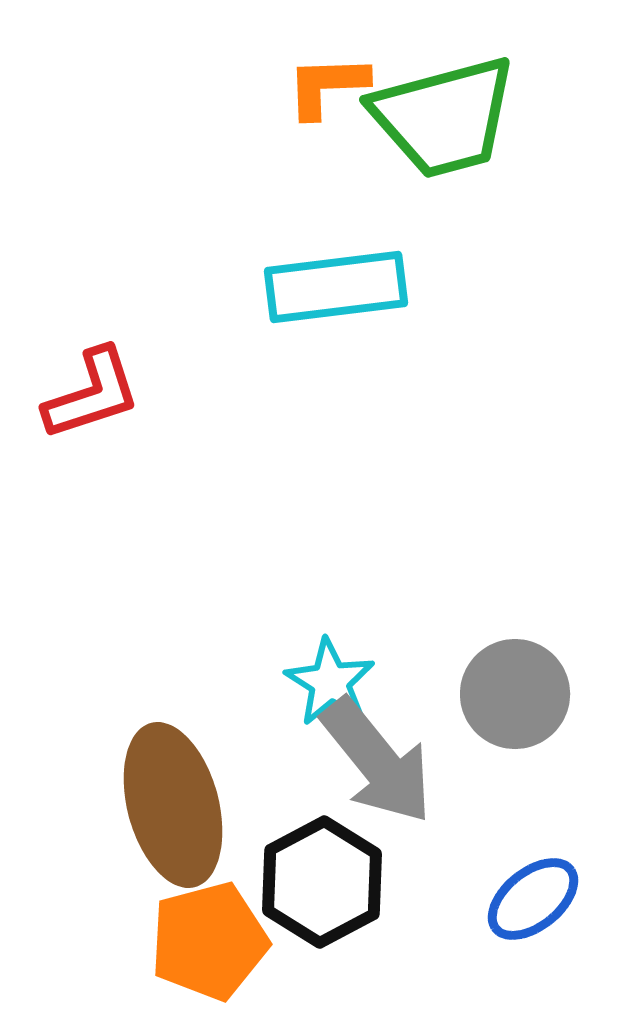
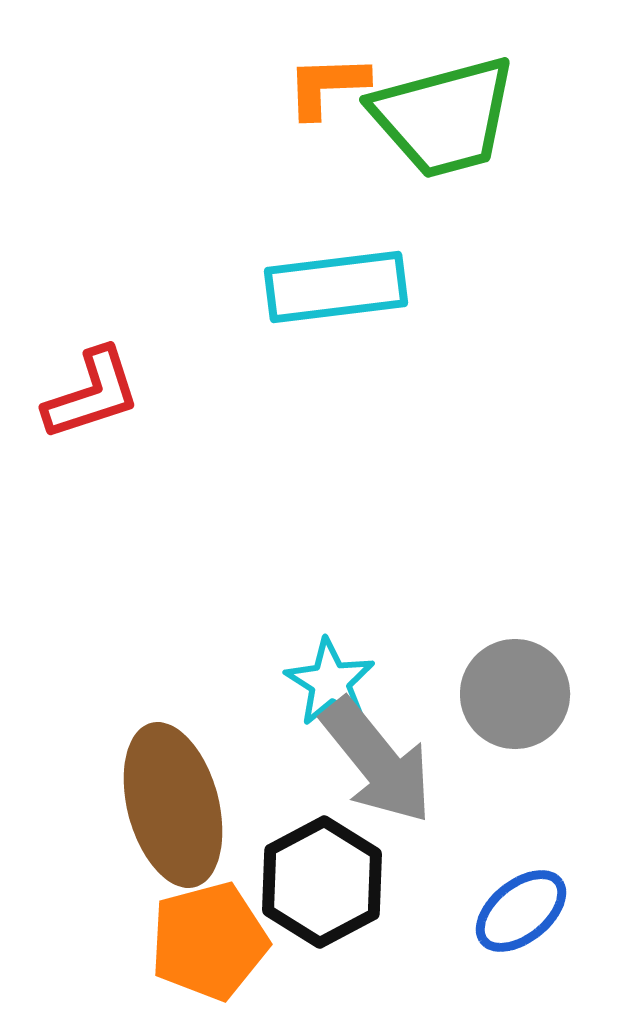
blue ellipse: moved 12 px left, 12 px down
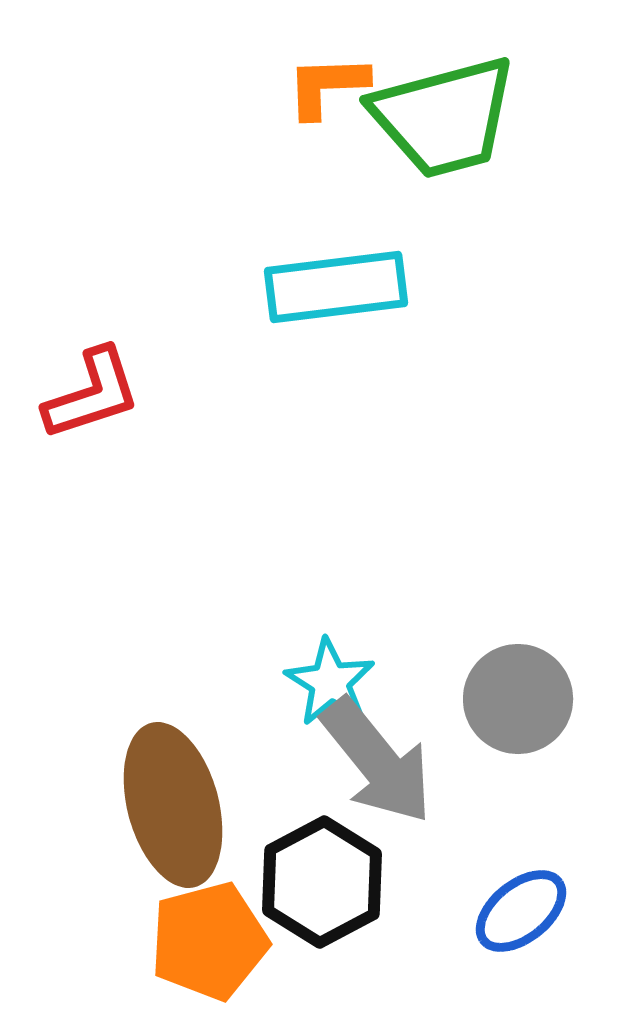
gray circle: moved 3 px right, 5 px down
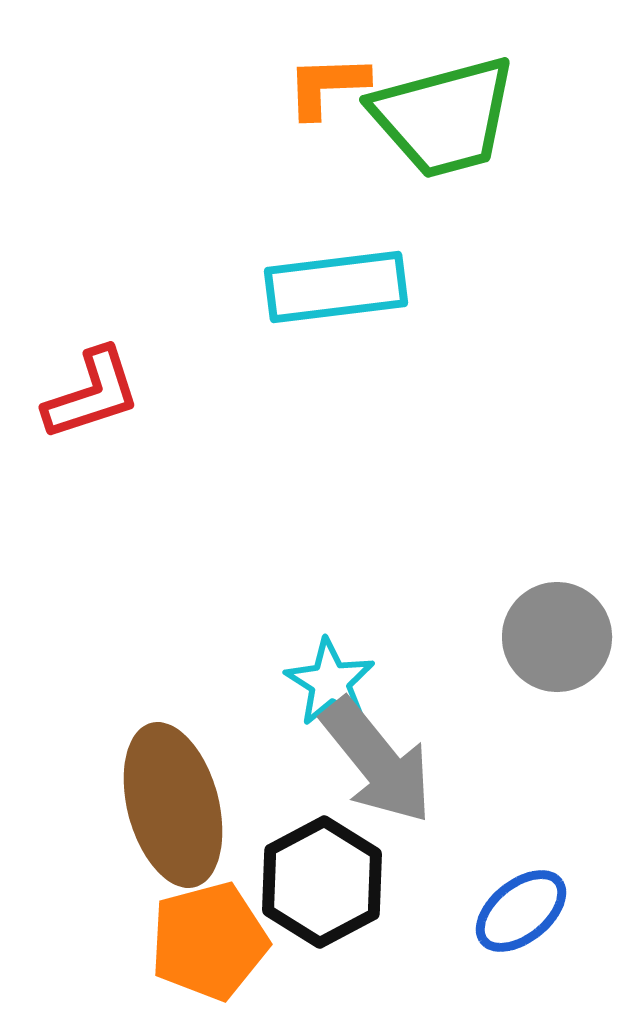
gray circle: moved 39 px right, 62 px up
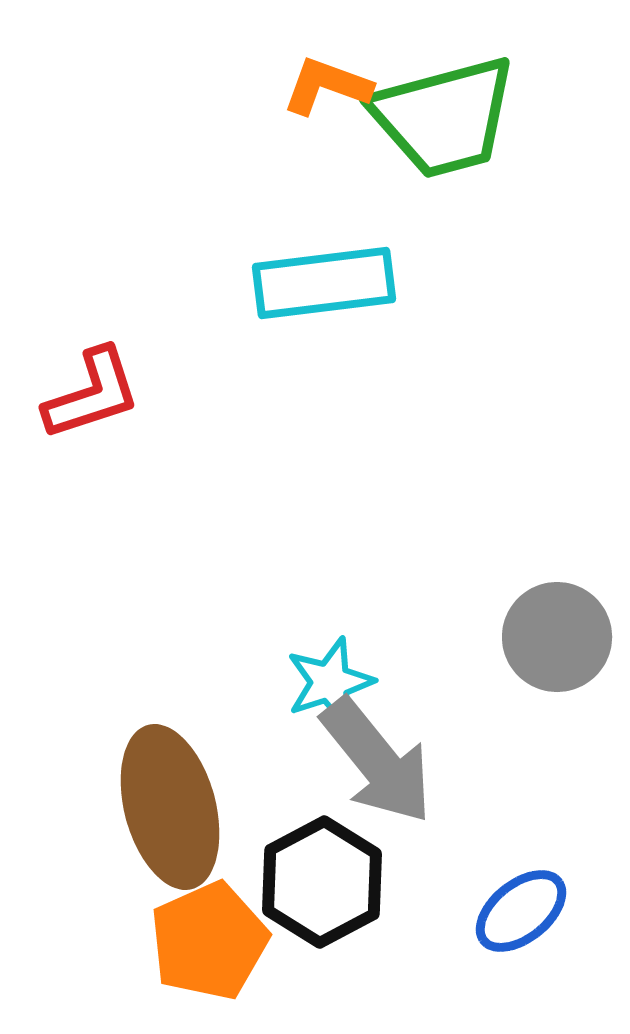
orange L-shape: rotated 22 degrees clockwise
cyan rectangle: moved 12 px left, 4 px up
cyan star: rotated 22 degrees clockwise
brown ellipse: moved 3 px left, 2 px down
orange pentagon: rotated 9 degrees counterclockwise
